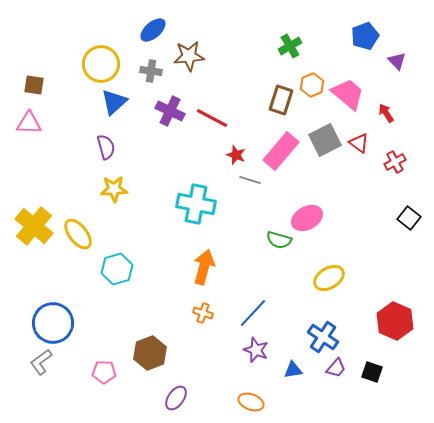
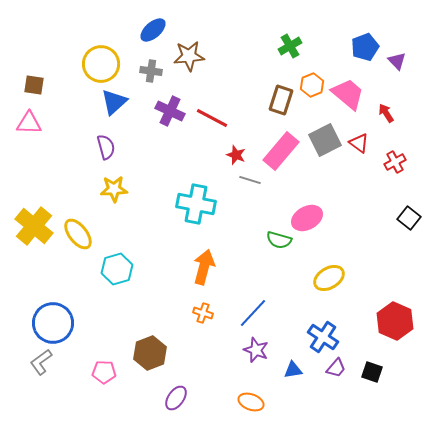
blue pentagon at (365, 36): moved 11 px down
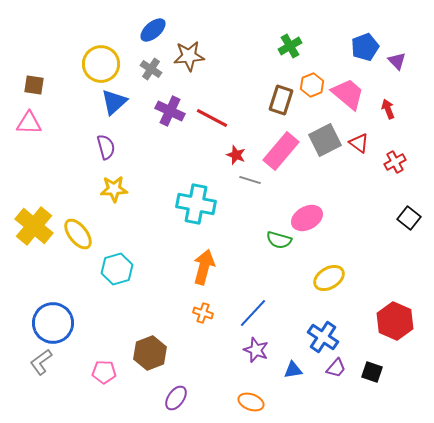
gray cross at (151, 71): moved 2 px up; rotated 25 degrees clockwise
red arrow at (386, 113): moved 2 px right, 4 px up; rotated 12 degrees clockwise
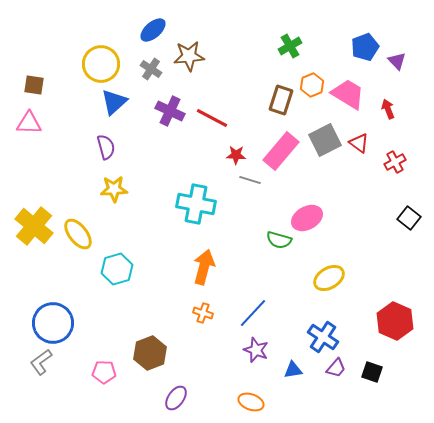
pink trapezoid at (348, 94): rotated 9 degrees counterclockwise
red star at (236, 155): rotated 18 degrees counterclockwise
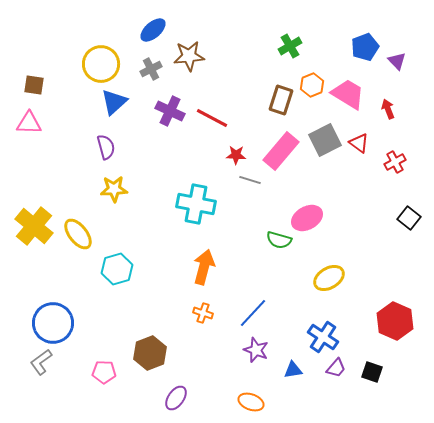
gray cross at (151, 69): rotated 30 degrees clockwise
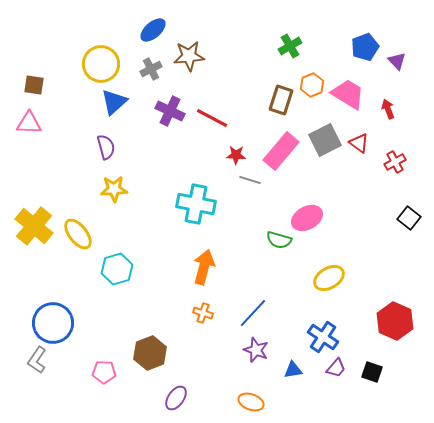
gray L-shape at (41, 362): moved 4 px left, 2 px up; rotated 20 degrees counterclockwise
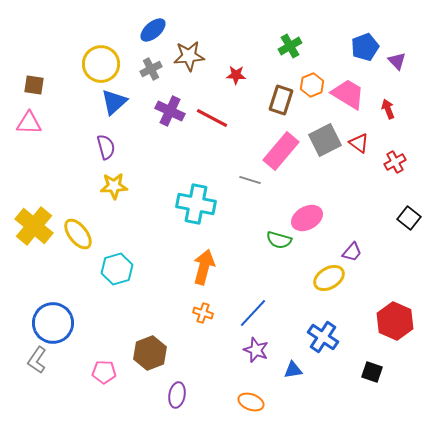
red star at (236, 155): moved 80 px up
yellow star at (114, 189): moved 3 px up
purple trapezoid at (336, 368): moved 16 px right, 116 px up
purple ellipse at (176, 398): moved 1 px right, 3 px up; rotated 25 degrees counterclockwise
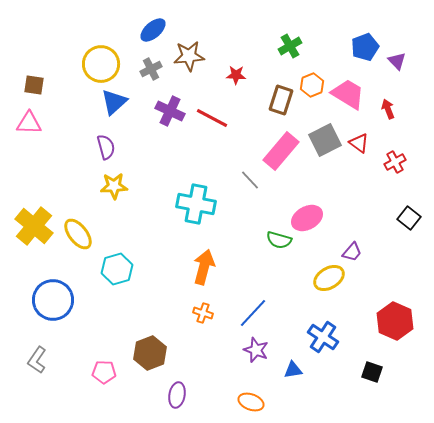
gray line at (250, 180): rotated 30 degrees clockwise
blue circle at (53, 323): moved 23 px up
